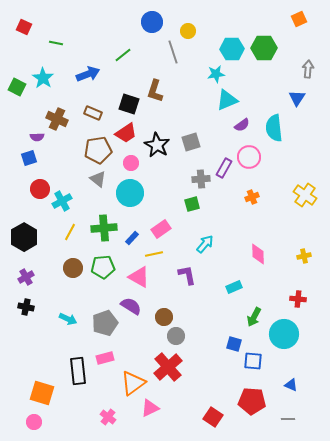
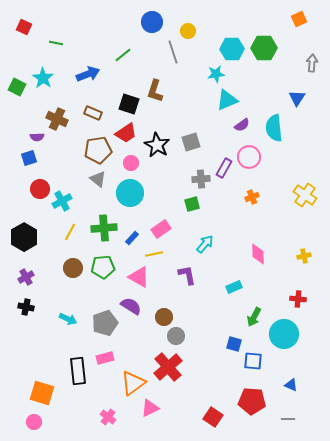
gray arrow at (308, 69): moved 4 px right, 6 px up
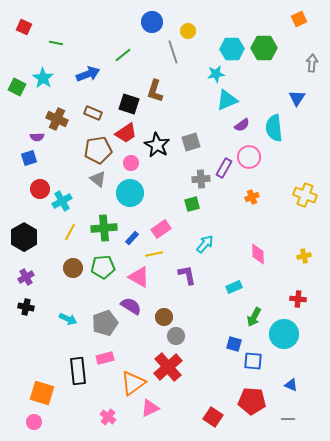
yellow cross at (305, 195): rotated 15 degrees counterclockwise
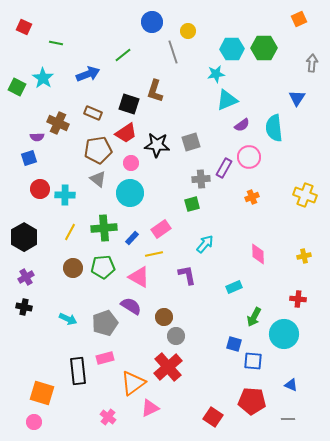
brown cross at (57, 119): moved 1 px right, 4 px down
black star at (157, 145): rotated 25 degrees counterclockwise
cyan cross at (62, 201): moved 3 px right, 6 px up; rotated 30 degrees clockwise
black cross at (26, 307): moved 2 px left
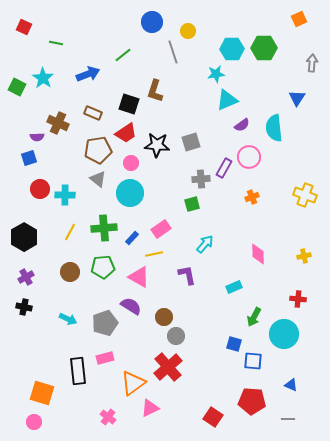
brown circle at (73, 268): moved 3 px left, 4 px down
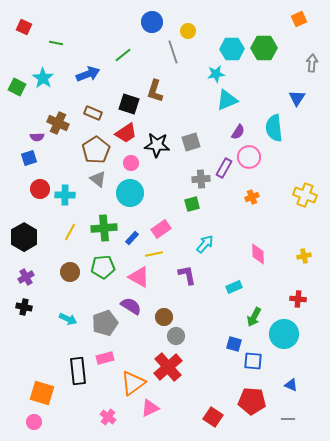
purple semicircle at (242, 125): moved 4 px left, 7 px down; rotated 21 degrees counterclockwise
brown pentagon at (98, 150): moved 2 px left; rotated 24 degrees counterclockwise
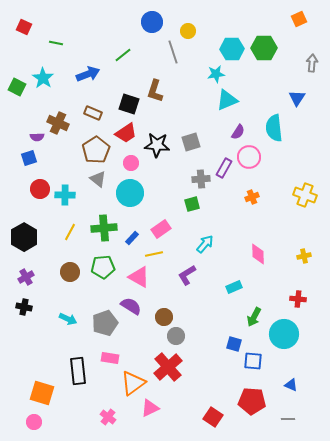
purple L-shape at (187, 275): rotated 110 degrees counterclockwise
pink rectangle at (105, 358): moved 5 px right; rotated 24 degrees clockwise
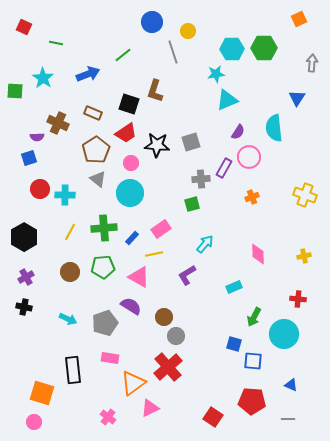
green square at (17, 87): moved 2 px left, 4 px down; rotated 24 degrees counterclockwise
black rectangle at (78, 371): moved 5 px left, 1 px up
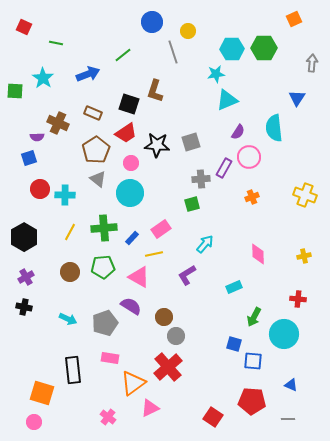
orange square at (299, 19): moved 5 px left
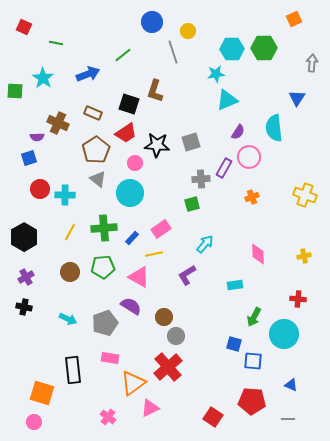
pink circle at (131, 163): moved 4 px right
cyan rectangle at (234, 287): moved 1 px right, 2 px up; rotated 14 degrees clockwise
